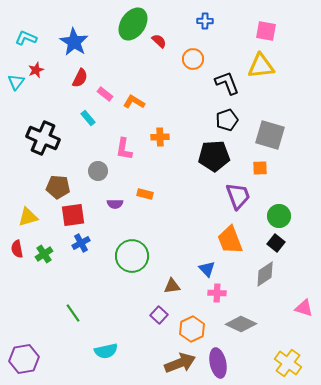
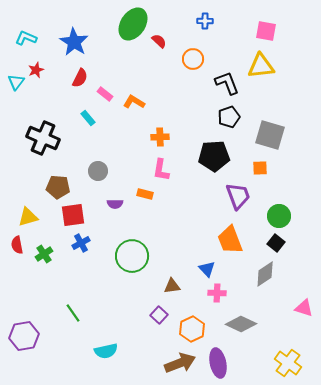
black pentagon at (227, 120): moved 2 px right, 3 px up
pink L-shape at (124, 149): moved 37 px right, 21 px down
red semicircle at (17, 249): moved 4 px up
purple hexagon at (24, 359): moved 23 px up
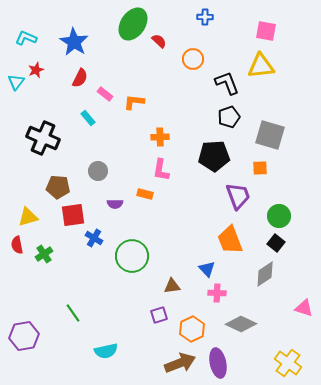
blue cross at (205, 21): moved 4 px up
orange L-shape at (134, 102): rotated 25 degrees counterclockwise
blue cross at (81, 243): moved 13 px right, 5 px up; rotated 30 degrees counterclockwise
purple square at (159, 315): rotated 30 degrees clockwise
